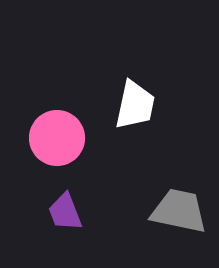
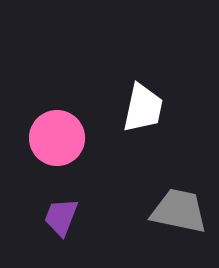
white trapezoid: moved 8 px right, 3 px down
purple trapezoid: moved 4 px left, 5 px down; rotated 42 degrees clockwise
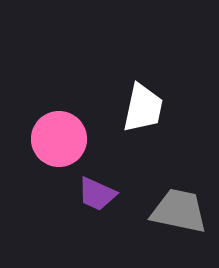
pink circle: moved 2 px right, 1 px down
purple trapezoid: moved 36 px right, 23 px up; rotated 87 degrees counterclockwise
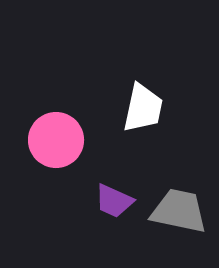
pink circle: moved 3 px left, 1 px down
purple trapezoid: moved 17 px right, 7 px down
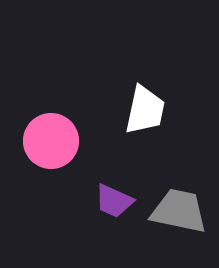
white trapezoid: moved 2 px right, 2 px down
pink circle: moved 5 px left, 1 px down
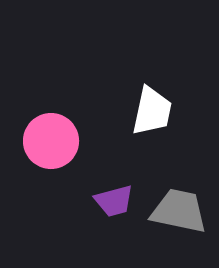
white trapezoid: moved 7 px right, 1 px down
purple trapezoid: rotated 39 degrees counterclockwise
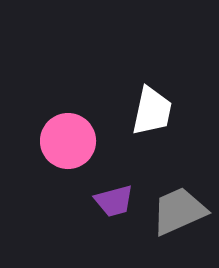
pink circle: moved 17 px right
gray trapezoid: rotated 36 degrees counterclockwise
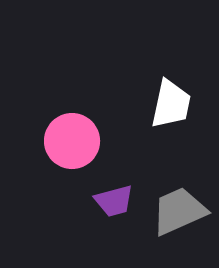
white trapezoid: moved 19 px right, 7 px up
pink circle: moved 4 px right
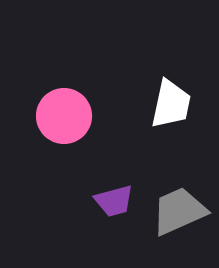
pink circle: moved 8 px left, 25 px up
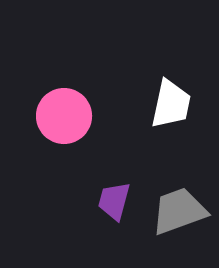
purple trapezoid: rotated 120 degrees clockwise
gray trapezoid: rotated 4 degrees clockwise
